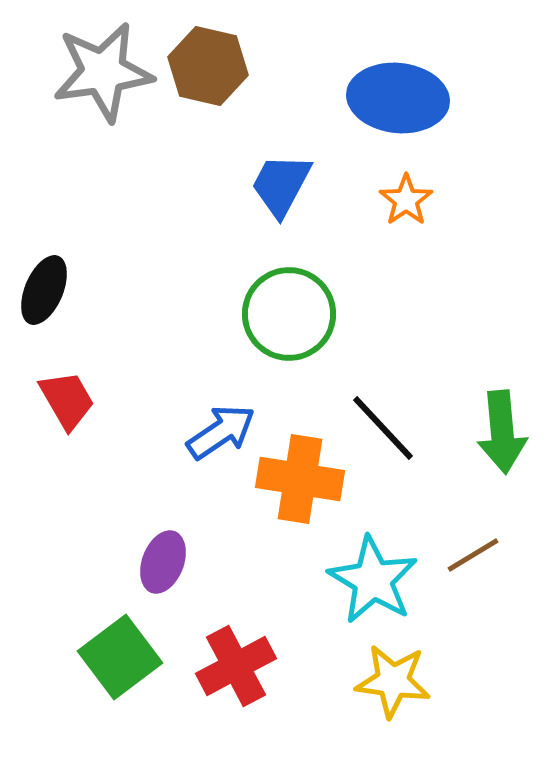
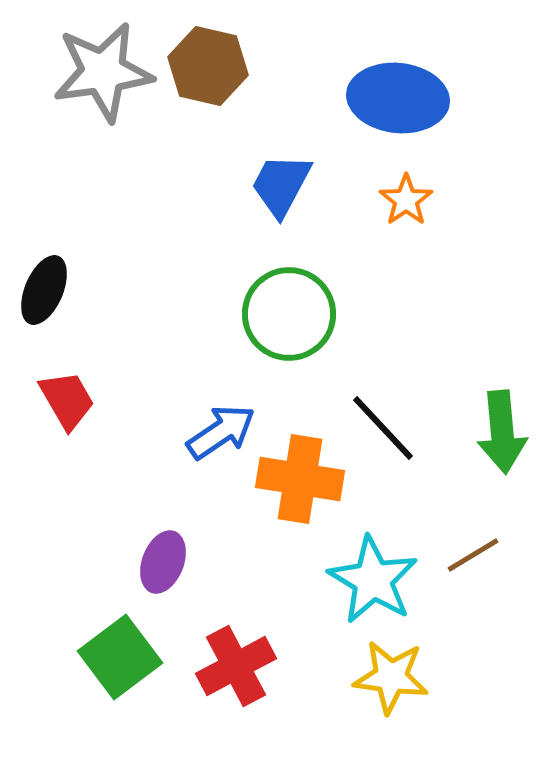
yellow star: moved 2 px left, 4 px up
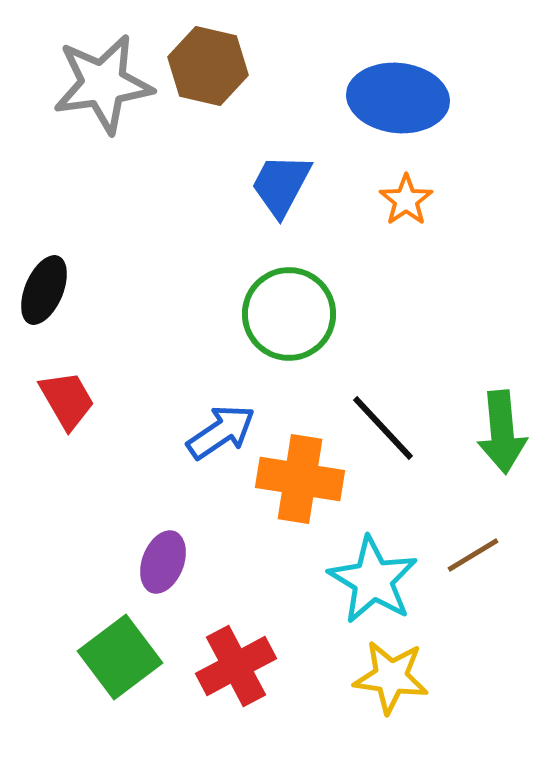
gray star: moved 12 px down
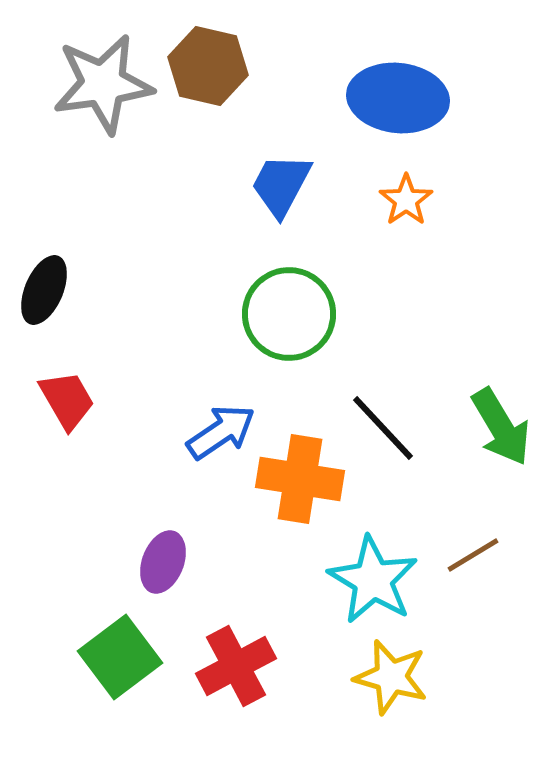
green arrow: moved 1 px left, 5 px up; rotated 26 degrees counterclockwise
yellow star: rotated 8 degrees clockwise
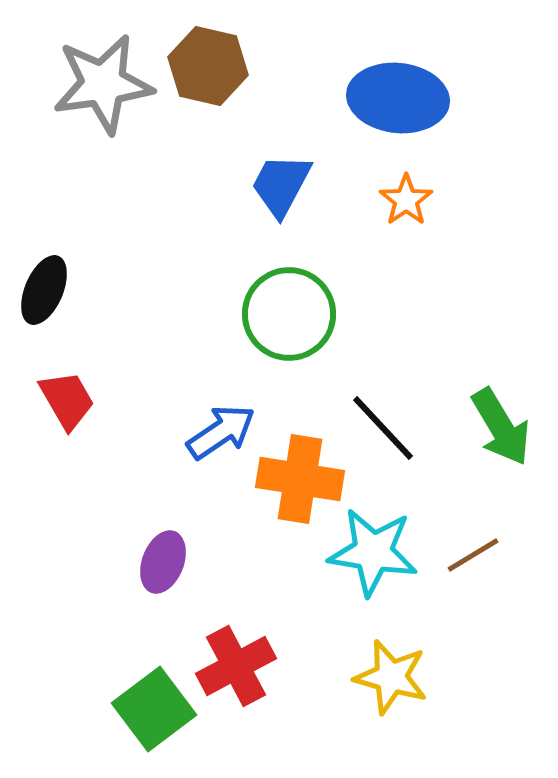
cyan star: moved 28 px up; rotated 22 degrees counterclockwise
green square: moved 34 px right, 52 px down
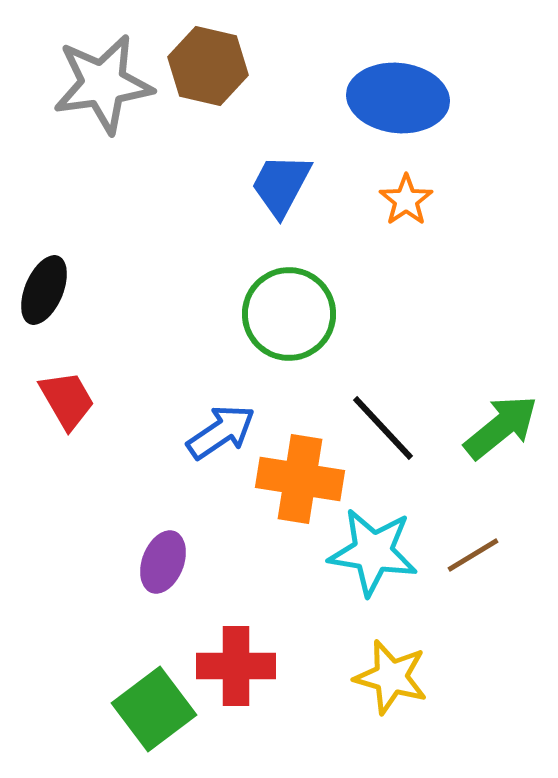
green arrow: rotated 98 degrees counterclockwise
red cross: rotated 28 degrees clockwise
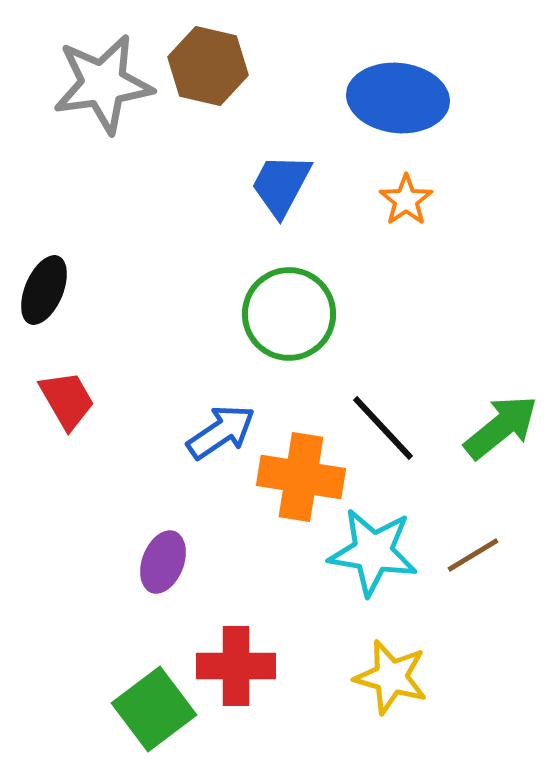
orange cross: moved 1 px right, 2 px up
